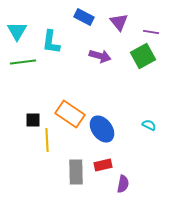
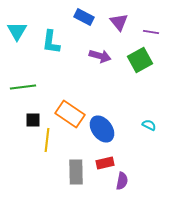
green square: moved 3 px left, 4 px down
green line: moved 25 px down
yellow line: rotated 10 degrees clockwise
red rectangle: moved 2 px right, 2 px up
purple semicircle: moved 1 px left, 3 px up
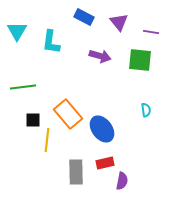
green square: rotated 35 degrees clockwise
orange rectangle: moved 2 px left; rotated 16 degrees clockwise
cyan semicircle: moved 3 px left, 15 px up; rotated 56 degrees clockwise
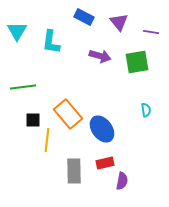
green square: moved 3 px left, 2 px down; rotated 15 degrees counterclockwise
gray rectangle: moved 2 px left, 1 px up
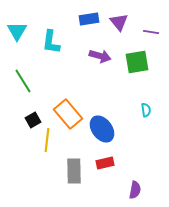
blue rectangle: moved 5 px right, 2 px down; rotated 36 degrees counterclockwise
green line: moved 6 px up; rotated 65 degrees clockwise
black square: rotated 28 degrees counterclockwise
purple semicircle: moved 13 px right, 9 px down
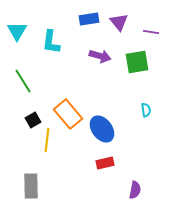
gray rectangle: moved 43 px left, 15 px down
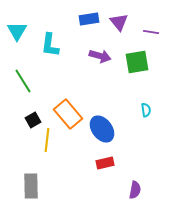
cyan L-shape: moved 1 px left, 3 px down
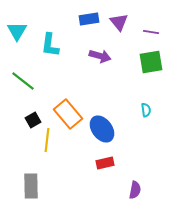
green square: moved 14 px right
green line: rotated 20 degrees counterclockwise
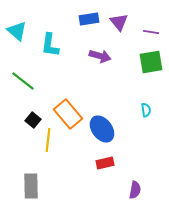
cyan triangle: rotated 20 degrees counterclockwise
black square: rotated 21 degrees counterclockwise
yellow line: moved 1 px right
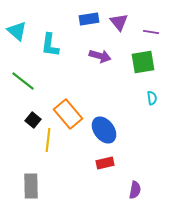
green square: moved 8 px left
cyan semicircle: moved 6 px right, 12 px up
blue ellipse: moved 2 px right, 1 px down
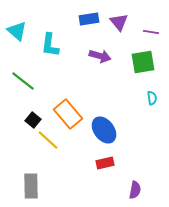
yellow line: rotated 55 degrees counterclockwise
